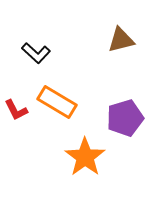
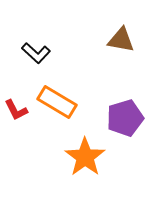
brown triangle: rotated 24 degrees clockwise
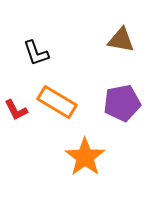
black L-shape: rotated 28 degrees clockwise
purple pentagon: moved 3 px left, 15 px up; rotated 6 degrees clockwise
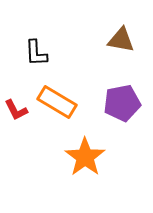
black L-shape: rotated 16 degrees clockwise
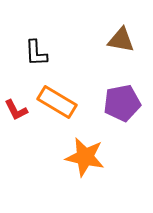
orange star: rotated 24 degrees counterclockwise
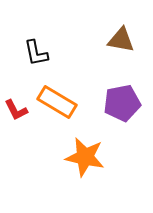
black L-shape: rotated 8 degrees counterclockwise
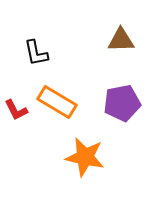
brown triangle: rotated 12 degrees counterclockwise
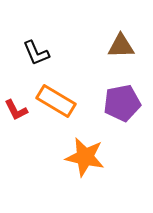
brown triangle: moved 6 px down
black L-shape: rotated 12 degrees counterclockwise
orange rectangle: moved 1 px left, 1 px up
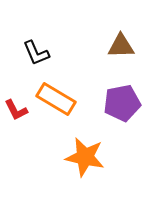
orange rectangle: moved 2 px up
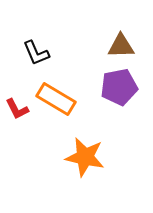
purple pentagon: moved 3 px left, 16 px up
red L-shape: moved 1 px right, 1 px up
